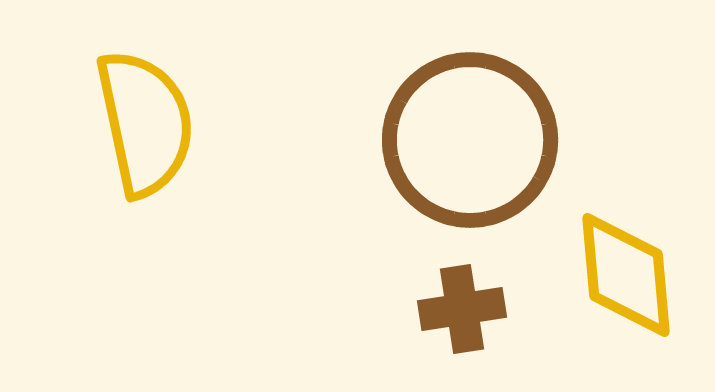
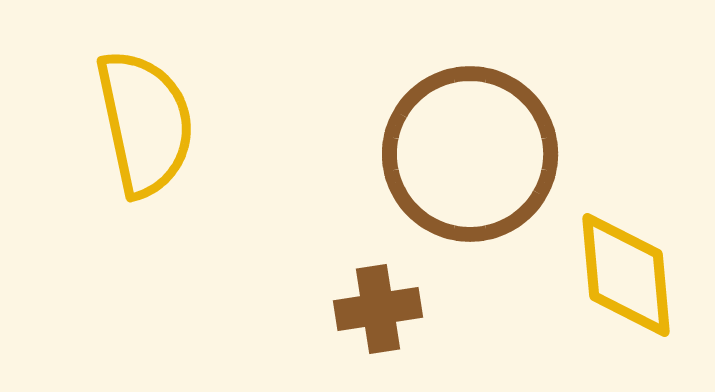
brown circle: moved 14 px down
brown cross: moved 84 px left
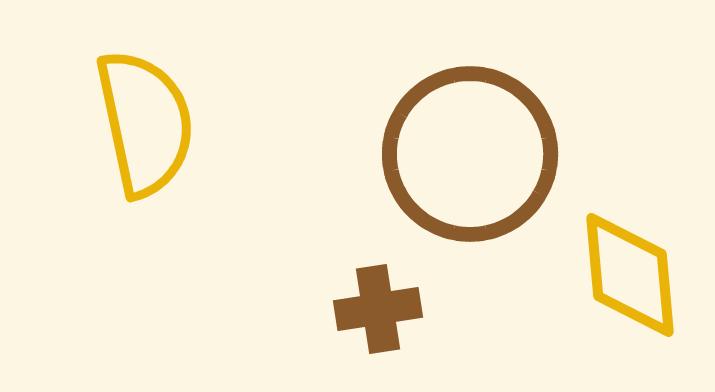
yellow diamond: moved 4 px right
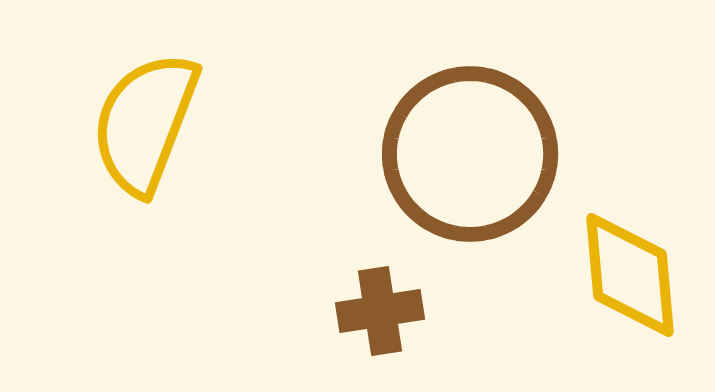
yellow semicircle: rotated 147 degrees counterclockwise
brown cross: moved 2 px right, 2 px down
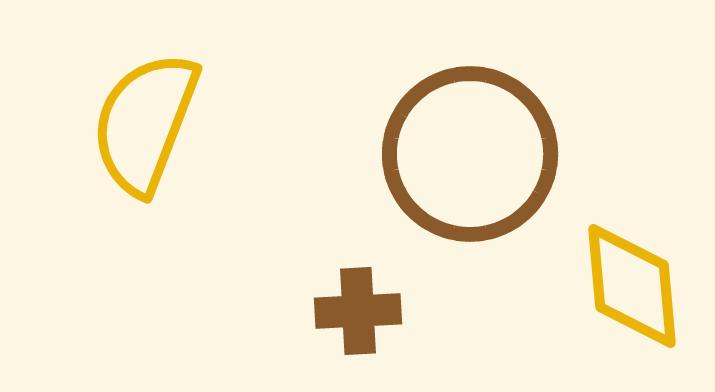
yellow diamond: moved 2 px right, 11 px down
brown cross: moved 22 px left; rotated 6 degrees clockwise
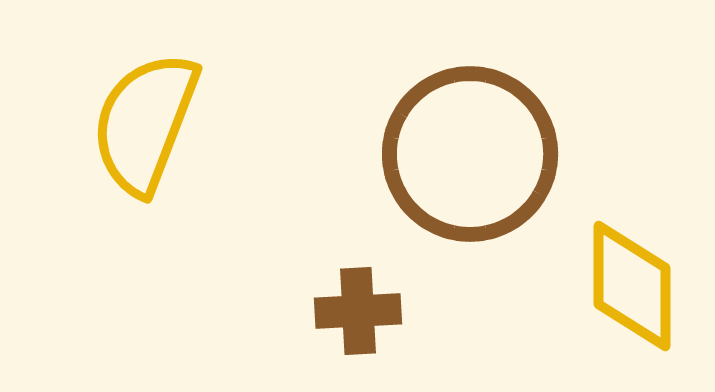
yellow diamond: rotated 5 degrees clockwise
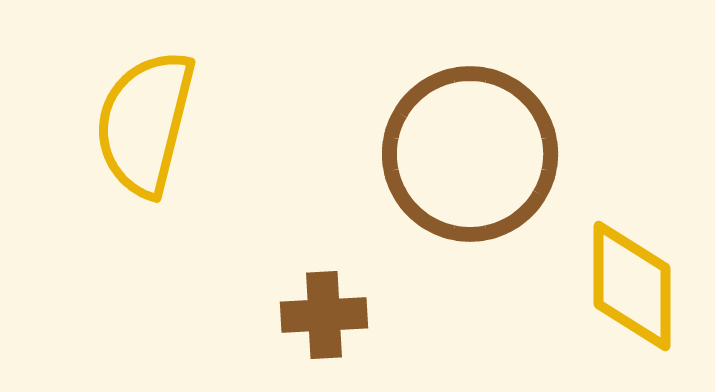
yellow semicircle: rotated 7 degrees counterclockwise
brown cross: moved 34 px left, 4 px down
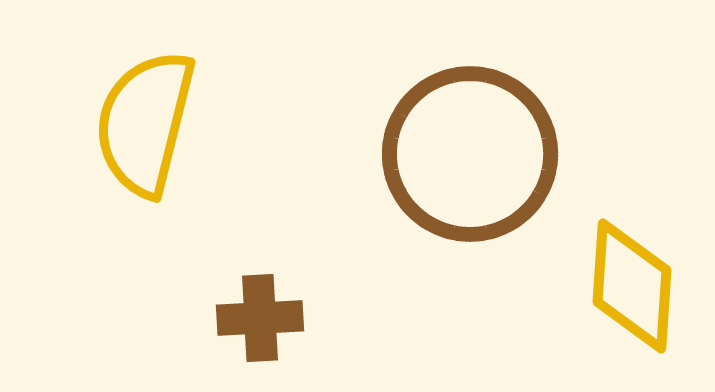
yellow diamond: rotated 4 degrees clockwise
brown cross: moved 64 px left, 3 px down
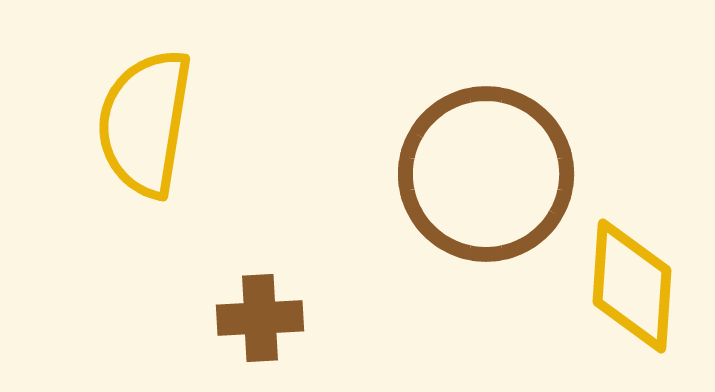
yellow semicircle: rotated 5 degrees counterclockwise
brown circle: moved 16 px right, 20 px down
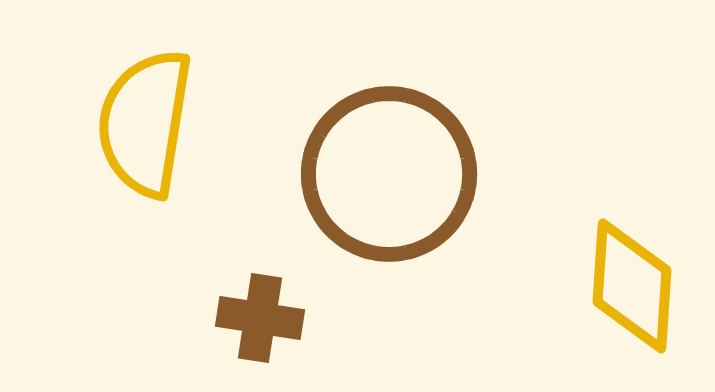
brown circle: moved 97 px left
brown cross: rotated 12 degrees clockwise
